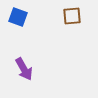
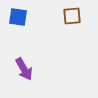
blue square: rotated 12 degrees counterclockwise
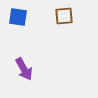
brown square: moved 8 px left
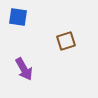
brown square: moved 2 px right, 25 px down; rotated 12 degrees counterclockwise
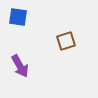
purple arrow: moved 4 px left, 3 px up
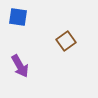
brown square: rotated 18 degrees counterclockwise
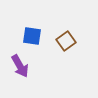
blue square: moved 14 px right, 19 px down
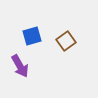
blue square: rotated 24 degrees counterclockwise
